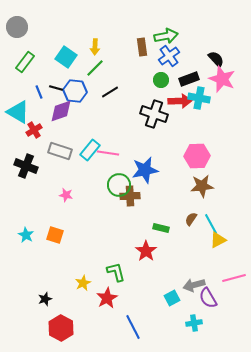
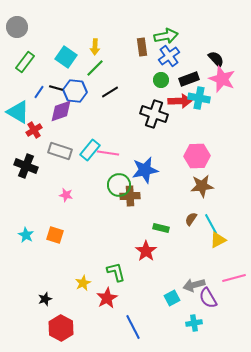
blue line at (39, 92): rotated 56 degrees clockwise
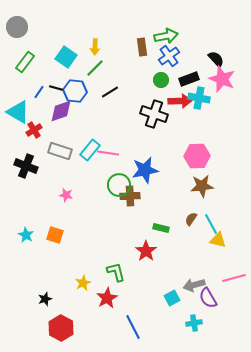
yellow triangle at (218, 240): rotated 42 degrees clockwise
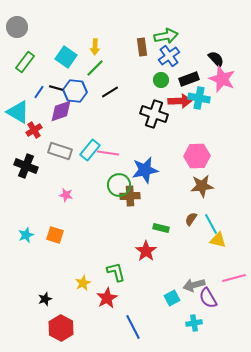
cyan star at (26, 235): rotated 21 degrees clockwise
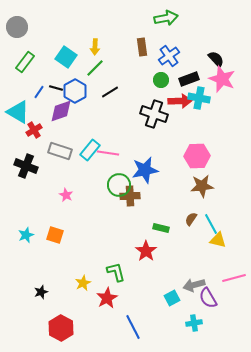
green arrow at (166, 36): moved 18 px up
blue hexagon at (75, 91): rotated 25 degrees clockwise
pink star at (66, 195): rotated 16 degrees clockwise
black star at (45, 299): moved 4 px left, 7 px up
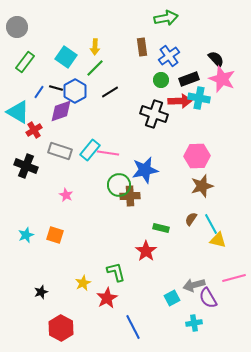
brown star at (202, 186): rotated 10 degrees counterclockwise
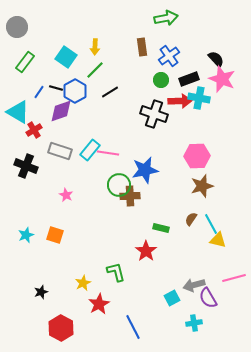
green line at (95, 68): moved 2 px down
red star at (107, 298): moved 8 px left, 6 px down
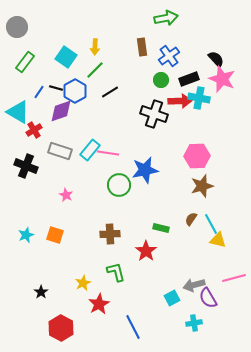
brown cross at (130, 196): moved 20 px left, 38 px down
black star at (41, 292): rotated 16 degrees counterclockwise
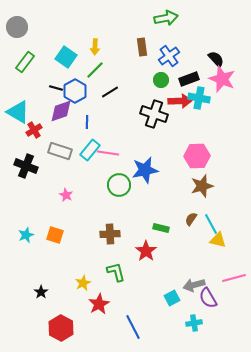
blue line at (39, 92): moved 48 px right, 30 px down; rotated 32 degrees counterclockwise
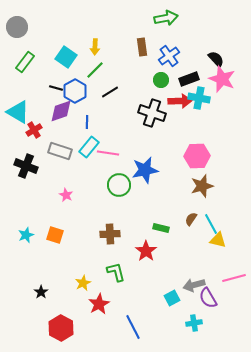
black cross at (154, 114): moved 2 px left, 1 px up
cyan rectangle at (90, 150): moved 1 px left, 3 px up
